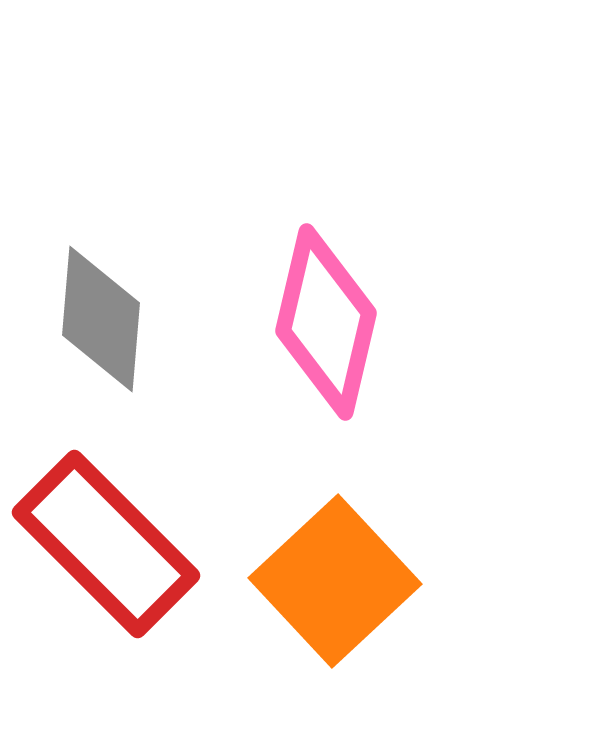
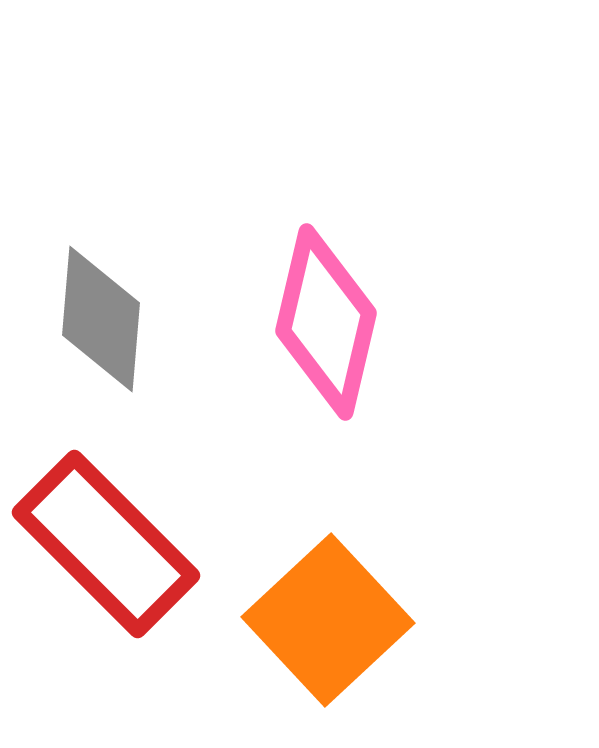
orange square: moved 7 px left, 39 px down
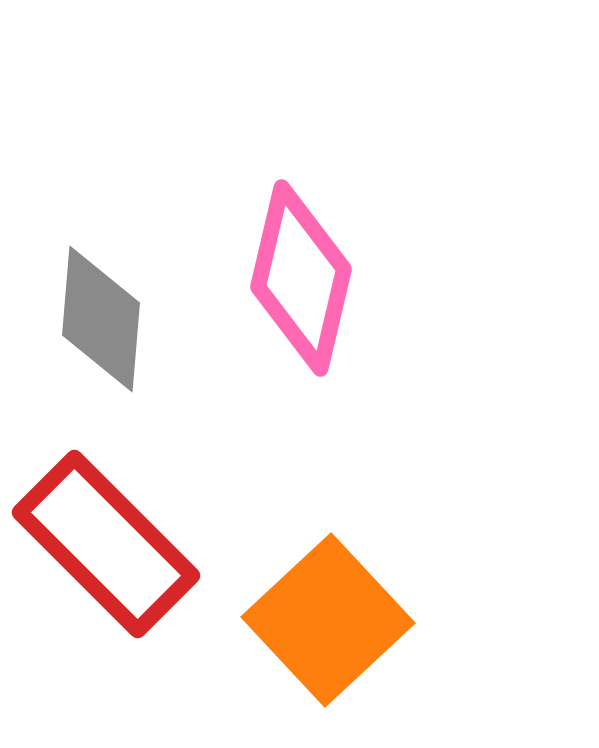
pink diamond: moved 25 px left, 44 px up
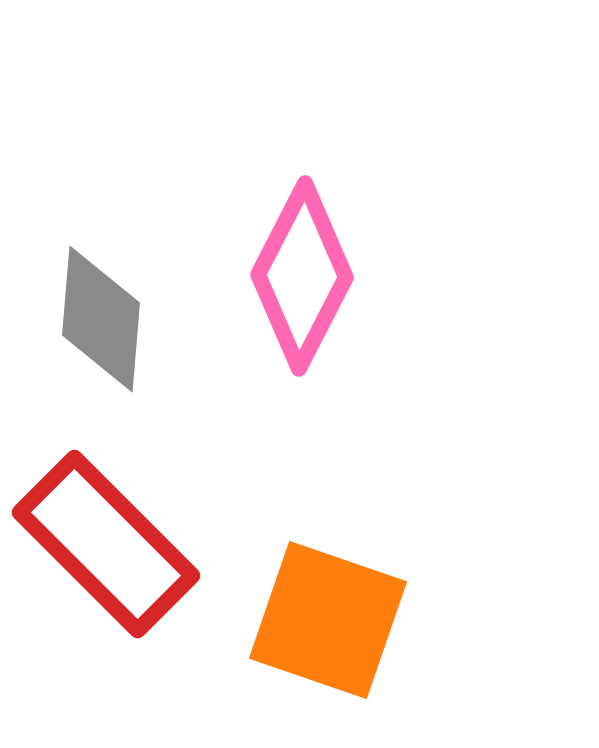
pink diamond: moved 1 px right, 2 px up; rotated 14 degrees clockwise
orange square: rotated 28 degrees counterclockwise
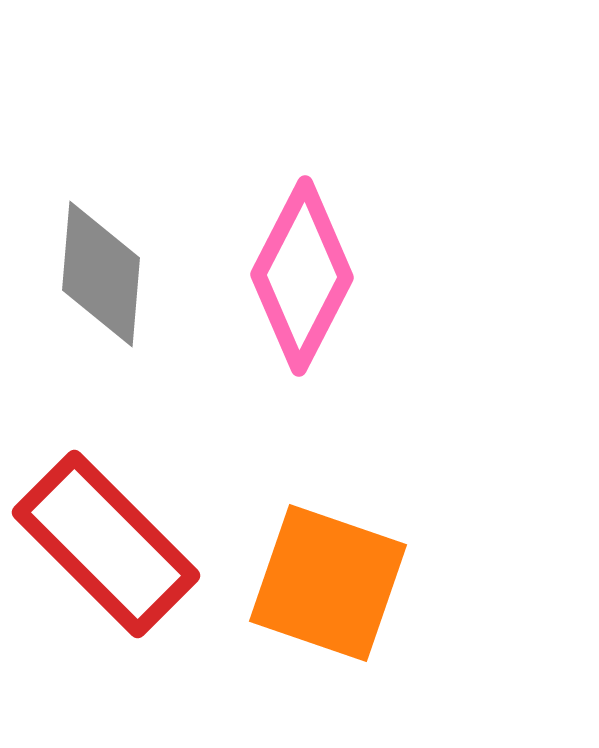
gray diamond: moved 45 px up
orange square: moved 37 px up
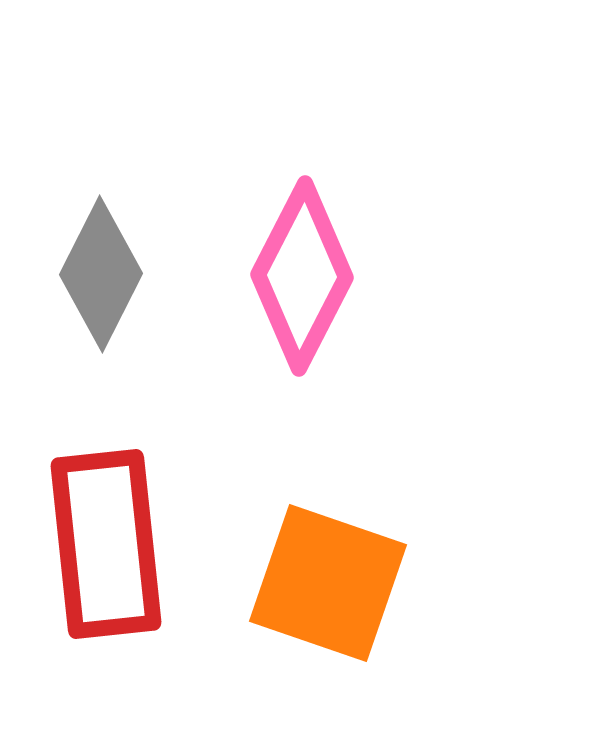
gray diamond: rotated 22 degrees clockwise
red rectangle: rotated 39 degrees clockwise
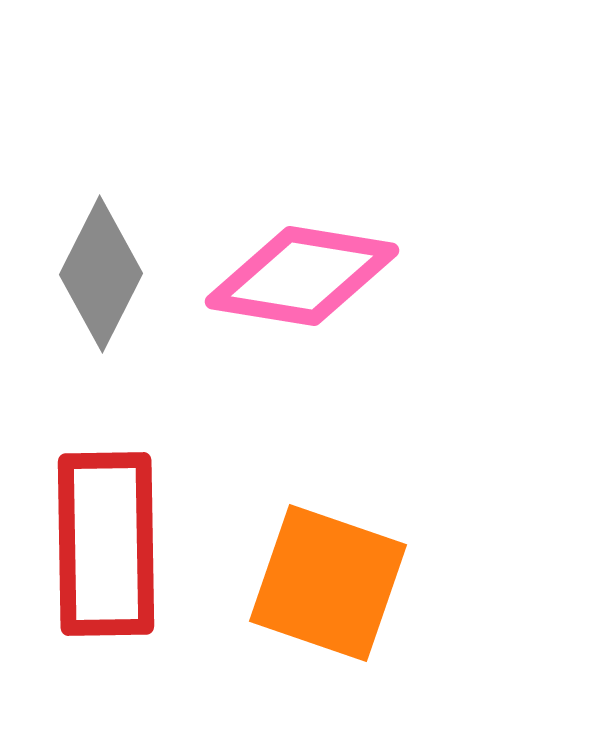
pink diamond: rotated 72 degrees clockwise
red rectangle: rotated 5 degrees clockwise
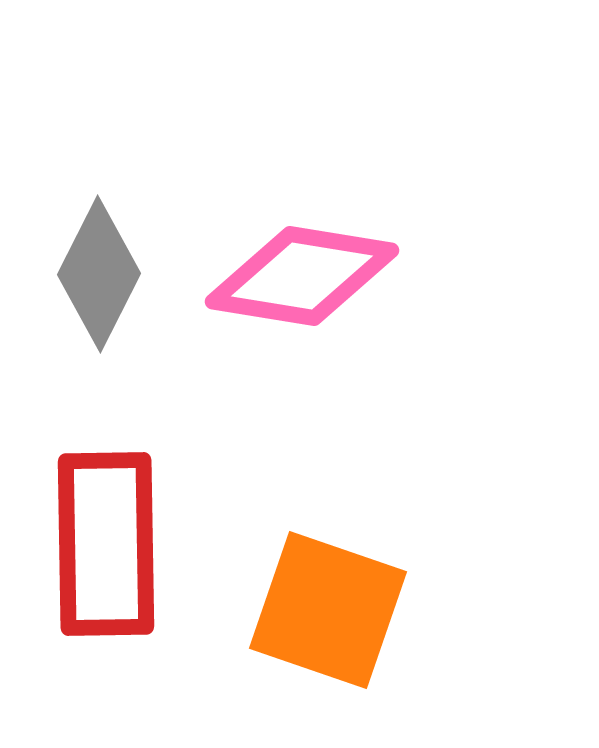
gray diamond: moved 2 px left
orange square: moved 27 px down
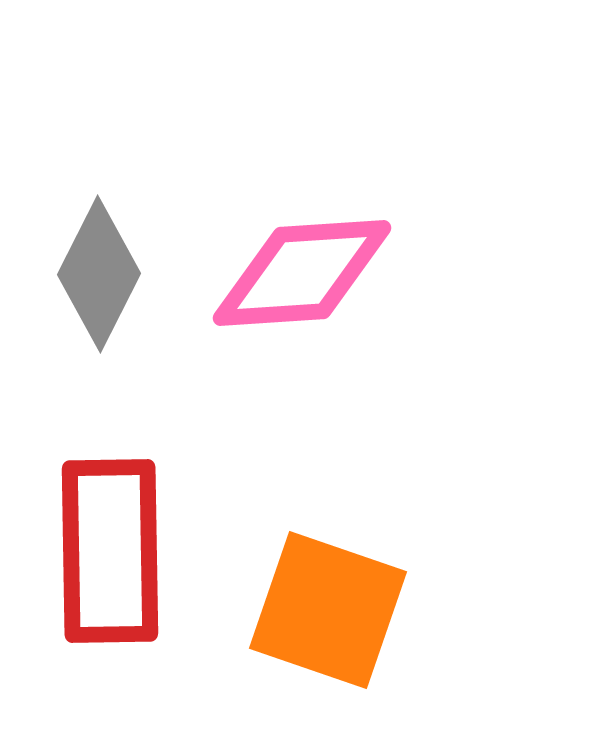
pink diamond: moved 3 px up; rotated 13 degrees counterclockwise
red rectangle: moved 4 px right, 7 px down
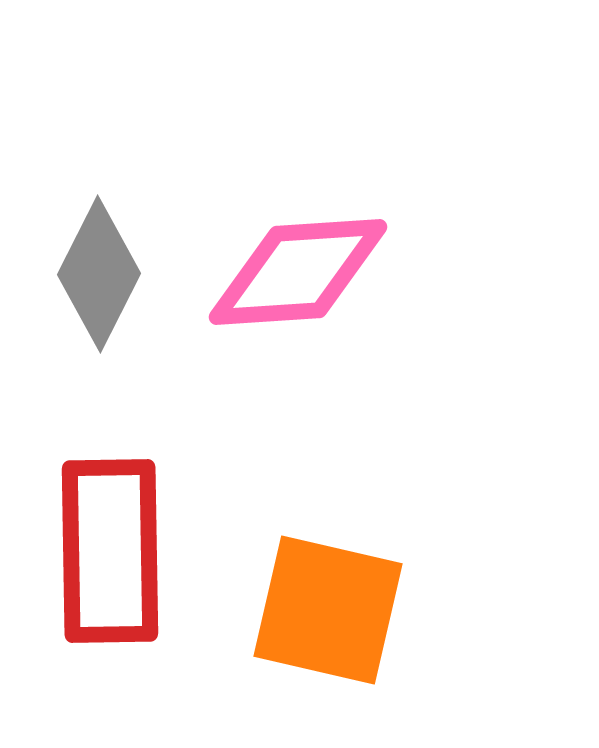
pink diamond: moved 4 px left, 1 px up
orange square: rotated 6 degrees counterclockwise
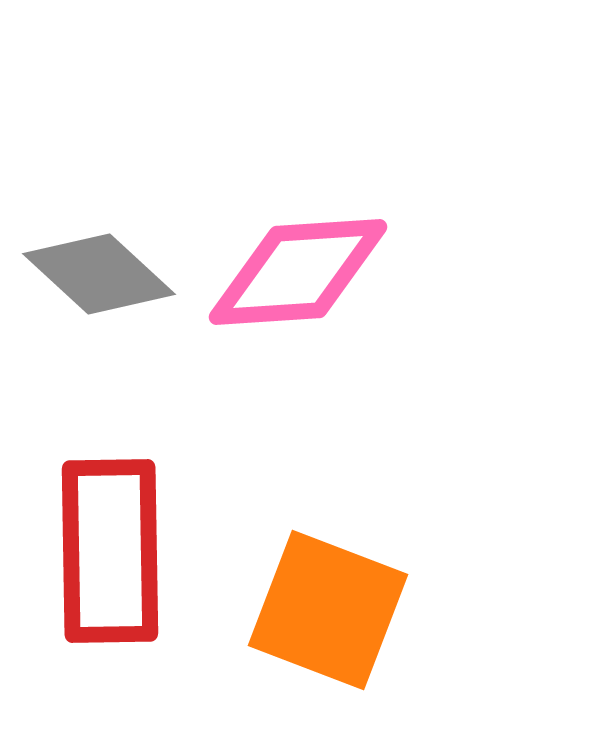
gray diamond: rotated 74 degrees counterclockwise
orange square: rotated 8 degrees clockwise
